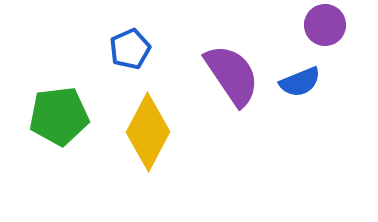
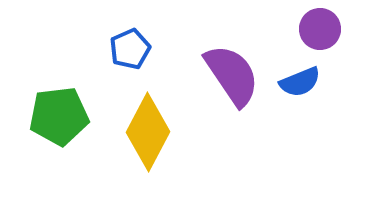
purple circle: moved 5 px left, 4 px down
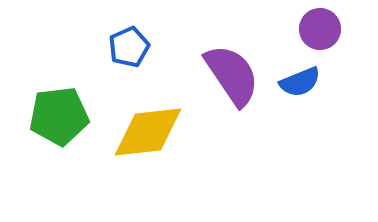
blue pentagon: moved 1 px left, 2 px up
yellow diamond: rotated 56 degrees clockwise
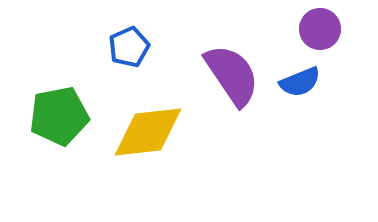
green pentagon: rotated 4 degrees counterclockwise
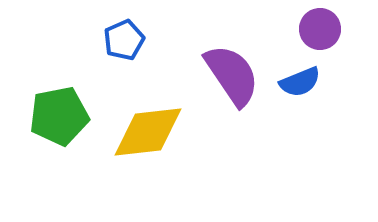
blue pentagon: moved 5 px left, 7 px up
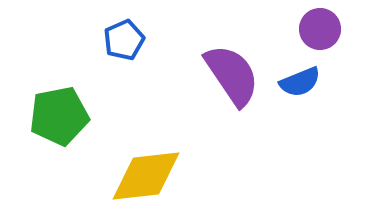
yellow diamond: moved 2 px left, 44 px down
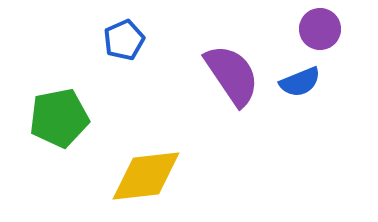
green pentagon: moved 2 px down
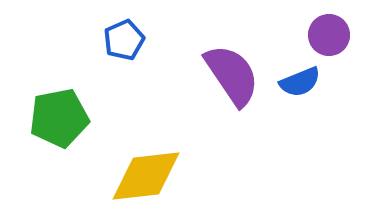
purple circle: moved 9 px right, 6 px down
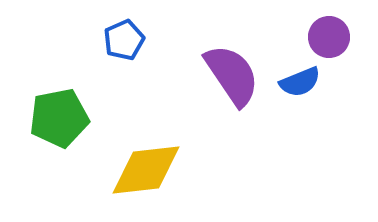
purple circle: moved 2 px down
yellow diamond: moved 6 px up
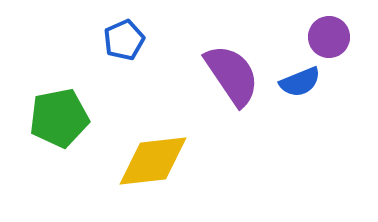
yellow diamond: moved 7 px right, 9 px up
